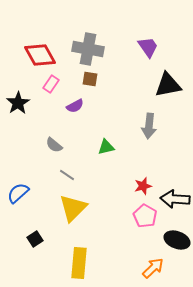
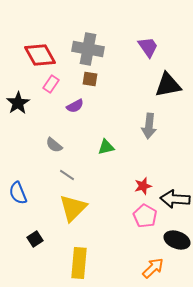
blue semicircle: rotated 70 degrees counterclockwise
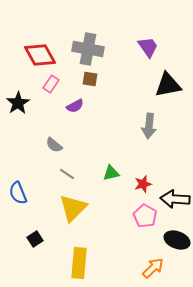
green triangle: moved 5 px right, 26 px down
gray line: moved 1 px up
red star: moved 2 px up
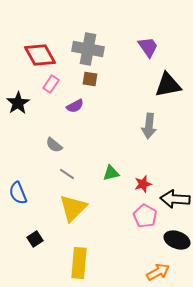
orange arrow: moved 5 px right, 4 px down; rotated 15 degrees clockwise
